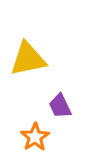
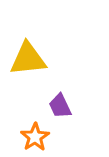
yellow triangle: rotated 6 degrees clockwise
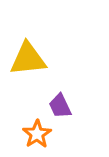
orange star: moved 2 px right, 3 px up
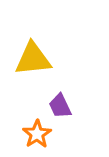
yellow triangle: moved 5 px right
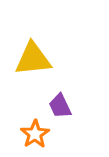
orange star: moved 2 px left
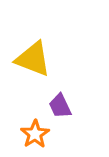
yellow triangle: rotated 27 degrees clockwise
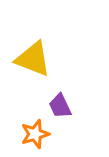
orange star: rotated 16 degrees clockwise
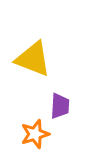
purple trapezoid: rotated 152 degrees counterclockwise
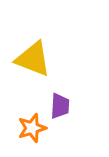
orange star: moved 3 px left, 6 px up
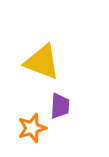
yellow triangle: moved 9 px right, 3 px down
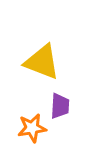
orange star: rotated 8 degrees clockwise
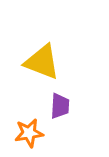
orange star: moved 3 px left, 5 px down
